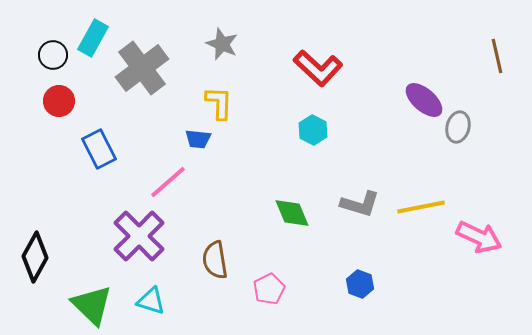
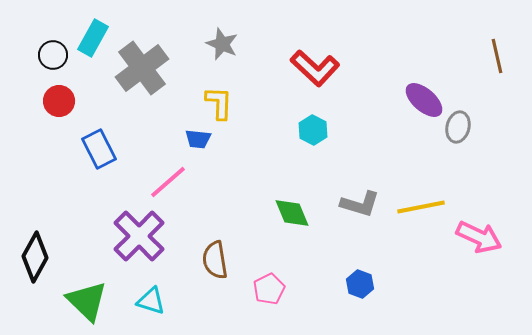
red L-shape: moved 3 px left
green triangle: moved 5 px left, 4 px up
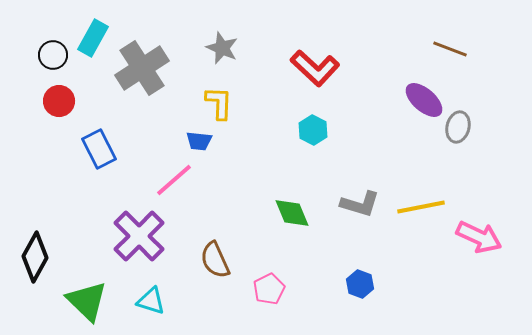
gray star: moved 4 px down
brown line: moved 47 px left, 7 px up; rotated 56 degrees counterclockwise
gray cross: rotated 4 degrees clockwise
blue trapezoid: moved 1 px right, 2 px down
pink line: moved 6 px right, 2 px up
brown semicircle: rotated 15 degrees counterclockwise
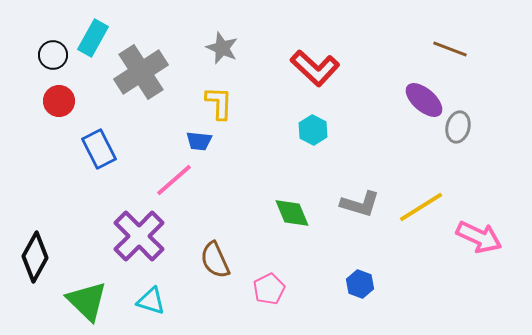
gray cross: moved 1 px left, 4 px down
yellow line: rotated 21 degrees counterclockwise
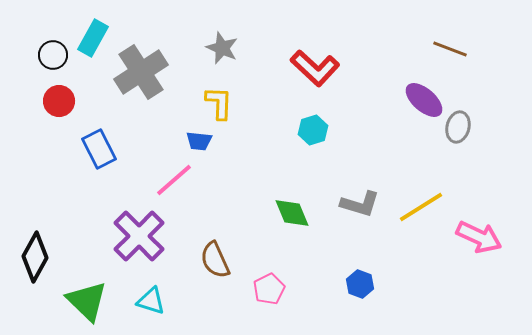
cyan hexagon: rotated 16 degrees clockwise
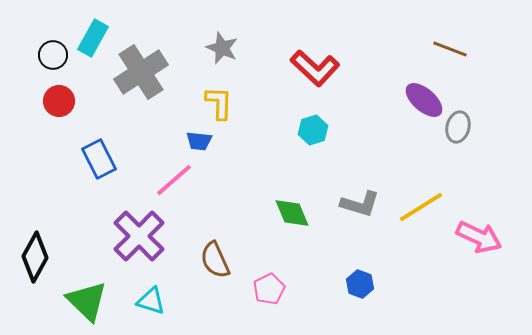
blue rectangle: moved 10 px down
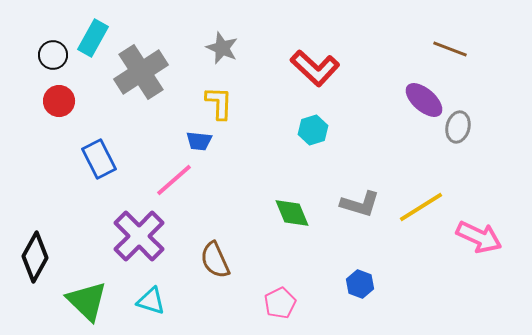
pink pentagon: moved 11 px right, 14 px down
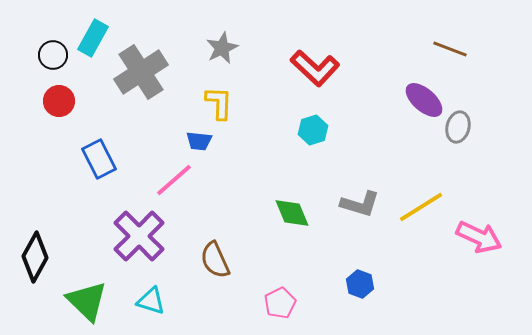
gray star: rotated 24 degrees clockwise
